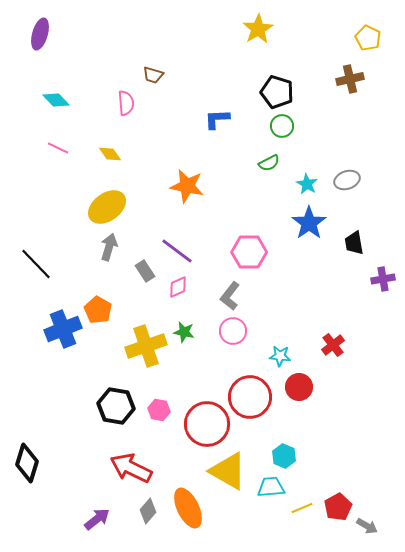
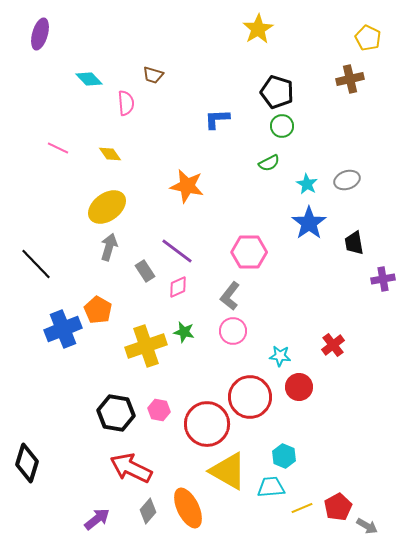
cyan diamond at (56, 100): moved 33 px right, 21 px up
black hexagon at (116, 406): moved 7 px down
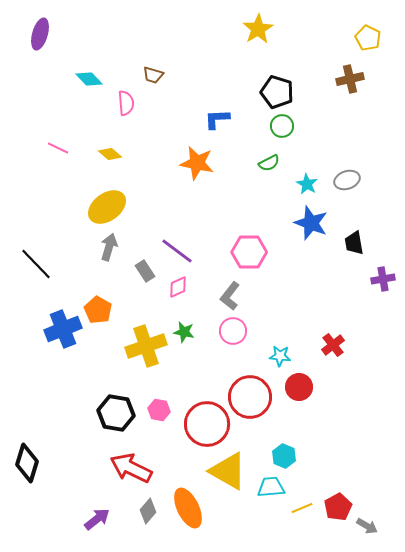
yellow diamond at (110, 154): rotated 15 degrees counterclockwise
orange star at (187, 186): moved 10 px right, 23 px up
blue star at (309, 223): moved 2 px right; rotated 16 degrees counterclockwise
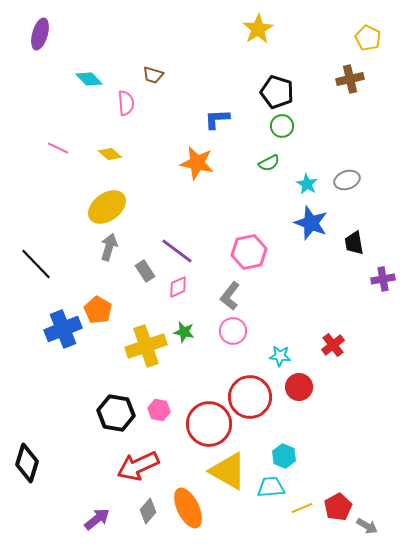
pink hexagon at (249, 252): rotated 12 degrees counterclockwise
red circle at (207, 424): moved 2 px right
red arrow at (131, 468): moved 7 px right, 2 px up; rotated 51 degrees counterclockwise
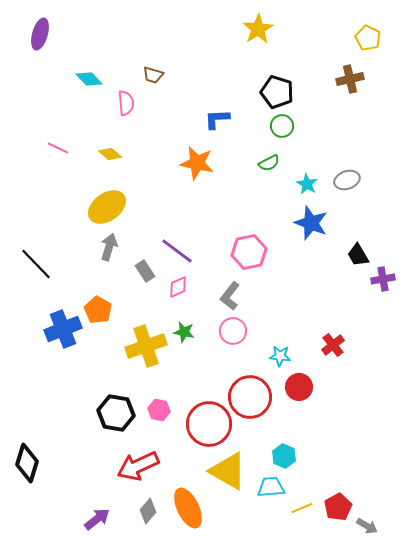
black trapezoid at (354, 243): moved 4 px right, 12 px down; rotated 20 degrees counterclockwise
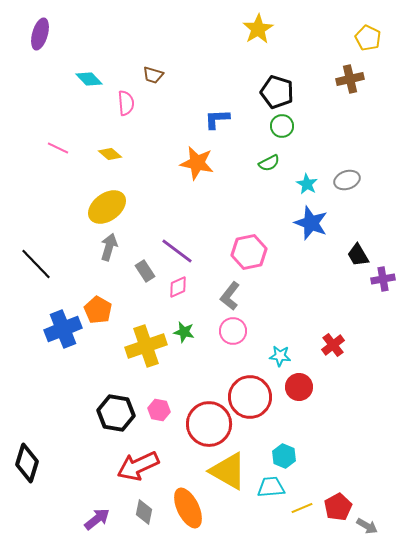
gray diamond at (148, 511): moved 4 px left, 1 px down; rotated 30 degrees counterclockwise
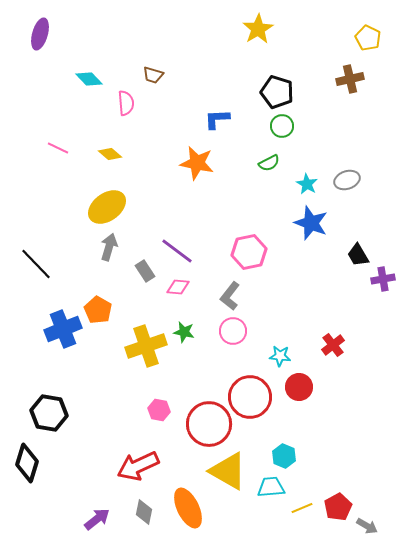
pink diamond at (178, 287): rotated 30 degrees clockwise
black hexagon at (116, 413): moved 67 px left
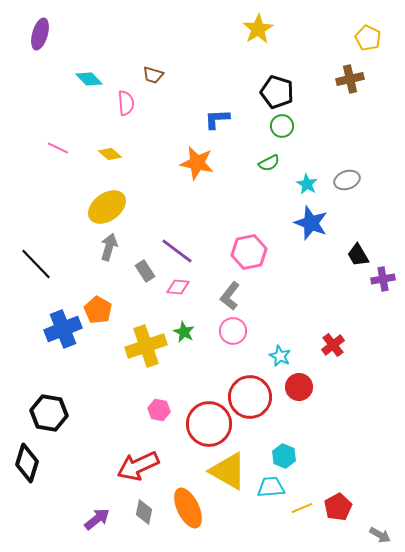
green star at (184, 332): rotated 15 degrees clockwise
cyan star at (280, 356): rotated 20 degrees clockwise
gray arrow at (367, 526): moved 13 px right, 9 px down
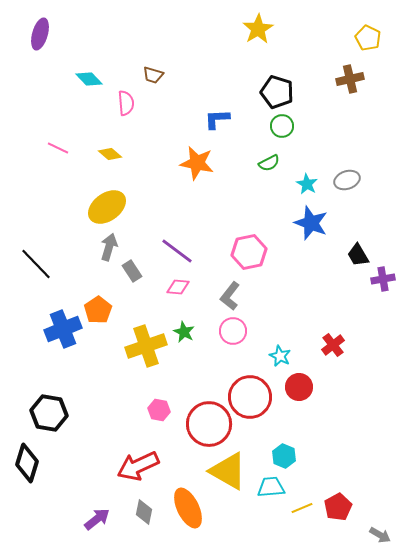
gray rectangle at (145, 271): moved 13 px left
orange pentagon at (98, 310): rotated 8 degrees clockwise
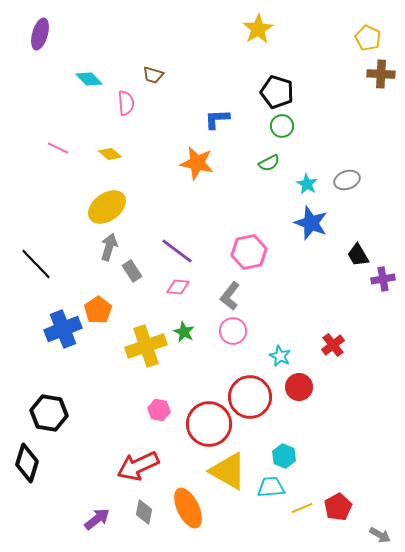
brown cross at (350, 79): moved 31 px right, 5 px up; rotated 16 degrees clockwise
